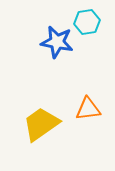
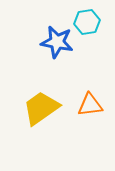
orange triangle: moved 2 px right, 4 px up
yellow trapezoid: moved 16 px up
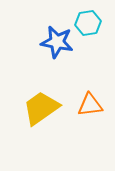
cyan hexagon: moved 1 px right, 1 px down
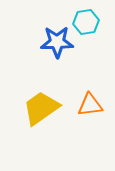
cyan hexagon: moved 2 px left, 1 px up
blue star: rotated 12 degrees counterclockwise
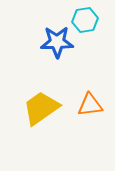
cyan hexagon: moved 1 px left, 2 px up
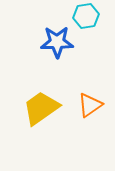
cyan hexagon: moved 1 px right, 4 px up
orange triangle: rotated 28 degrees counterclockwise
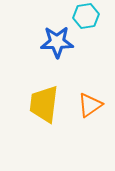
yellow trapezoid: moved 3 px right, 4 px up; rotated 48 degrees counterclockwise
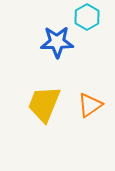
cyan hexagon: moved 1 px right, 1 px down; rotated 20 degrees counterclockwise
yellow trapezoid: rotated 15 degrees clockwise
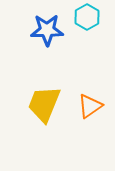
blue star: moved 10 px left, 12 px up
orange triangle: moved 1 px down
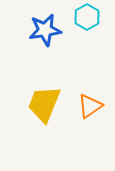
blue star: moved 2 px left; rotated 8 degrees counterclockwise
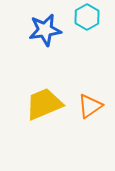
yellow trapezoid: rotated 45 degrees clockwise
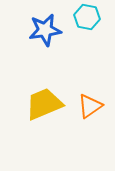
cyan hexagon: rotated 20 degrees counterclockwise
